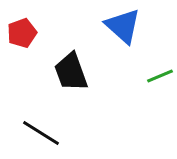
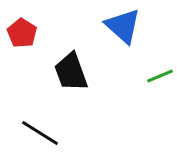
red pentagon: rotated 20 degrees counterclockwise
black line: moved 1 px left
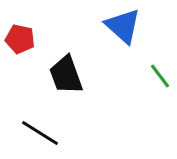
red pentagon: moved 2 px left, 6 px down; rotated 20 degrees counterclockwise
black trapezoid: moved 5 px left, 3 px down
green line: rotated 76 degrees clockwise
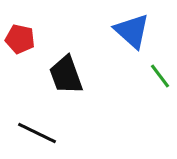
blue triangle: moved 9 px right, 5 px down
black line: moved 3 px left; rotated 6 degrees counterclockwise
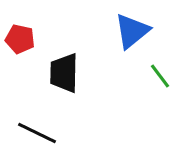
blue triangle: rotated 39 degrees clockwise
black trapezoid: moved 2 px left, 2 px up; rotated 21 degrees clockwise
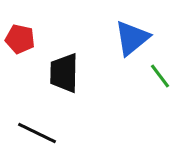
blue triangle: moved 7 px down
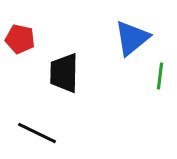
green line: rotated 44 degrees clockwise
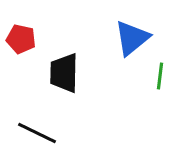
red pentagon: moved 1 px right
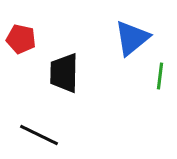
black line: moved 2 px right, 2 px down
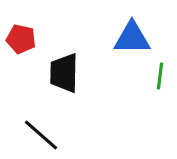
blue triangle: rotated 39 degrees clockwise
black line: moved 2 px right; rotated 15 degrees clockwise
